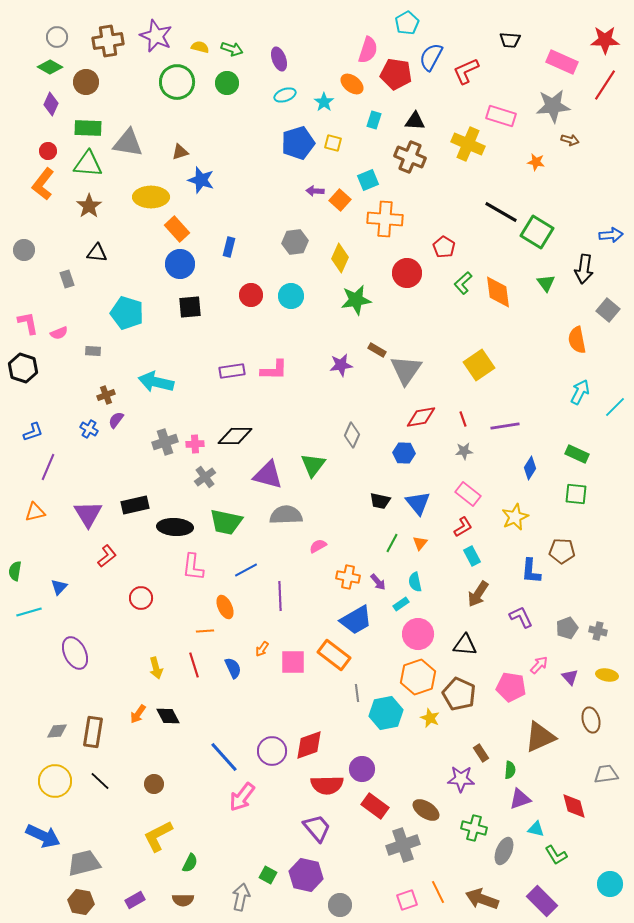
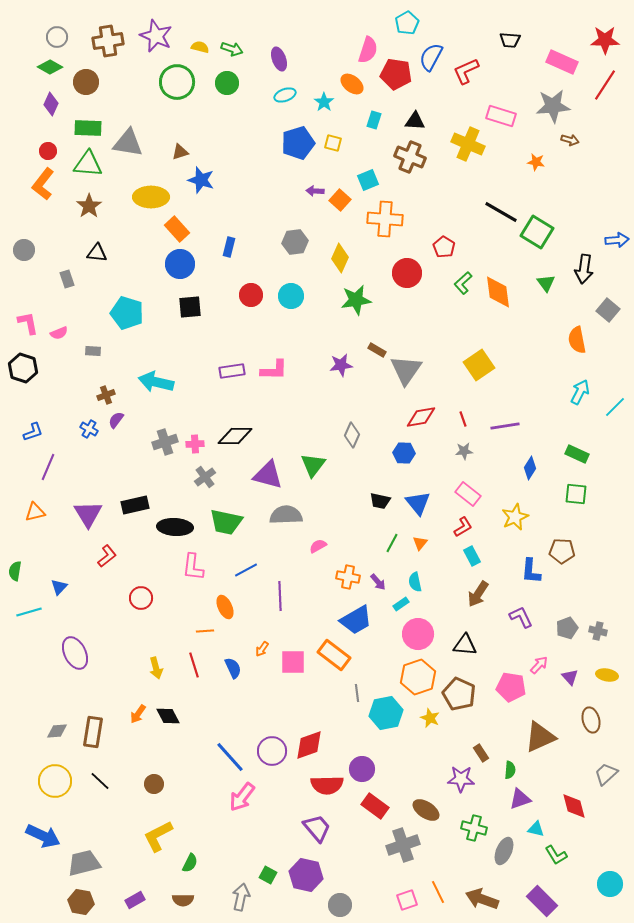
blue arrow at (611, 235): moved 6 px right, 5 px down
blue line at (224, 757): moved 6 px right
gray trapezoid at (606, 774): rotated 35 degrees counterclockwise
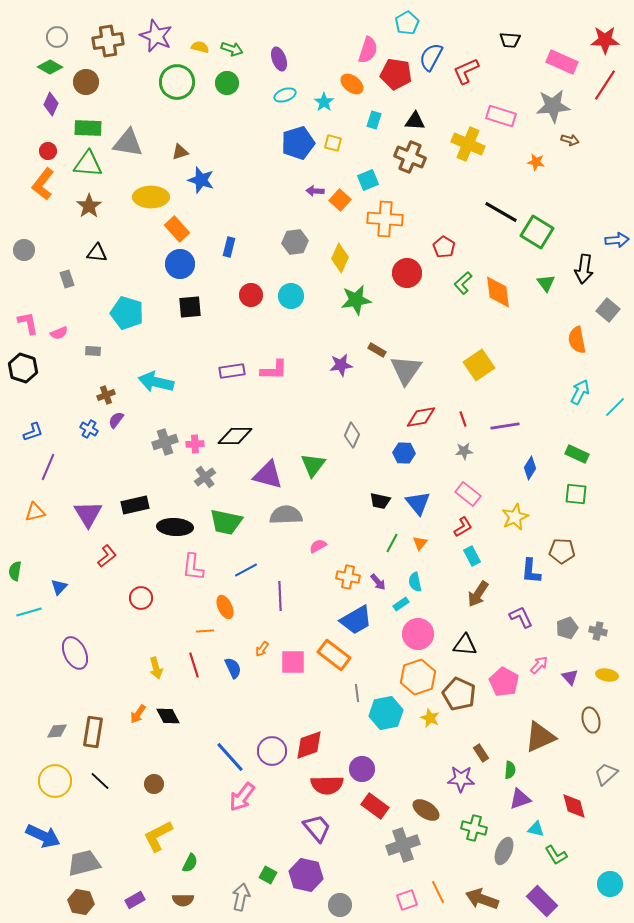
pink pentagon at (511, 687): moved 7 px left, 5 px up; rotated 20 degrees clockwise
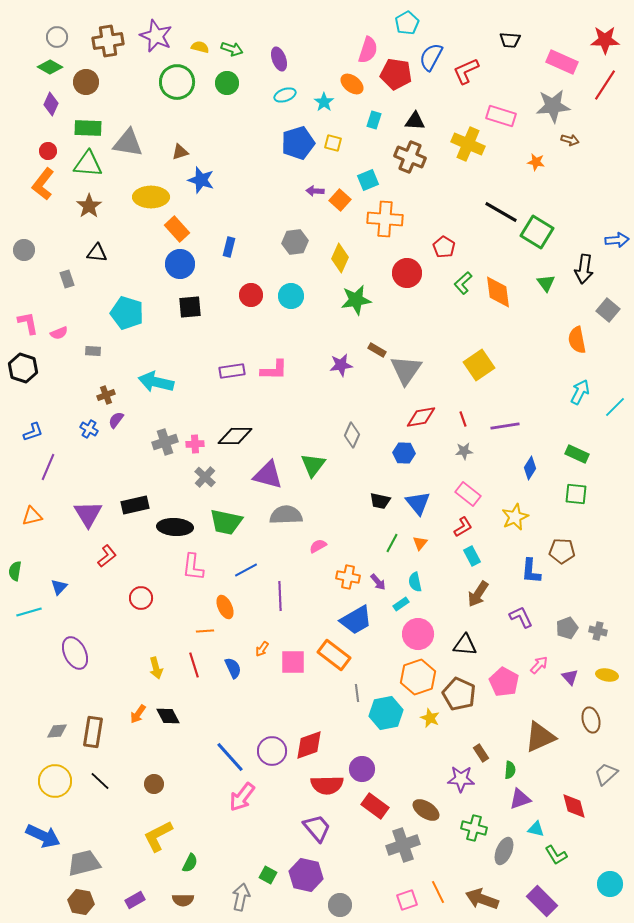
gray cross at (205, 477): rotated 10 degrees counterclockwise
orange triangle at (35, 512): moved 3 px left, 4 px down
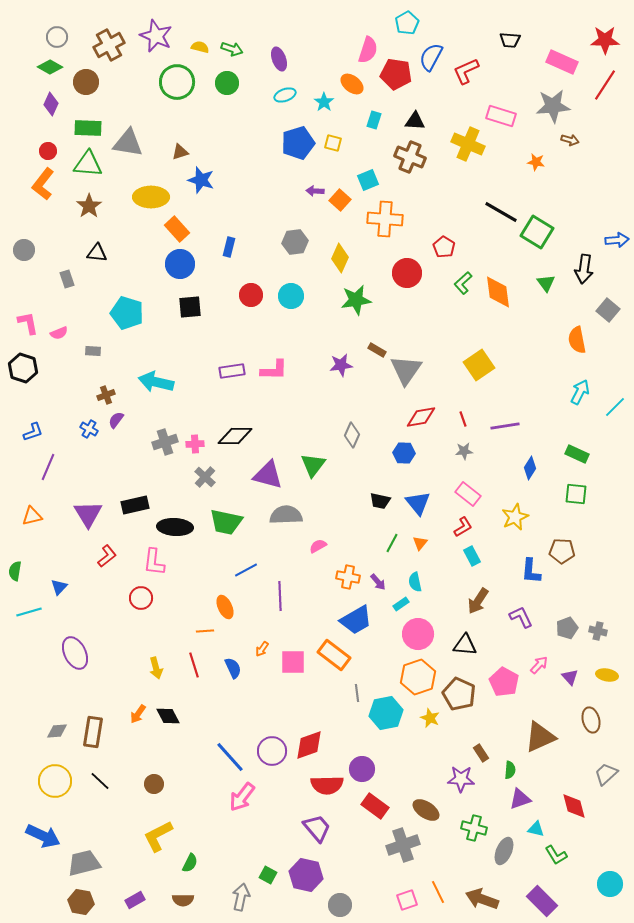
brown cross at (108, 41): moved 1 px right, 4 px down; rotated 20 degrees counterclockwise
pink L-shape at (193, 567): moved 39 px left, 5 px up
brown arrow at (478, 594): moved 7 px down
